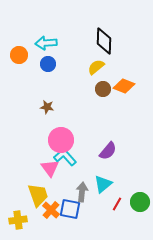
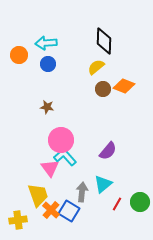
blue square: moved 1 px left, 2 px down; rotated 20 degrees clockwise
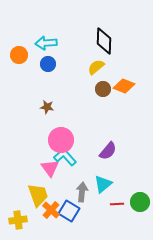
red line: rotated 56 degrees clockwise
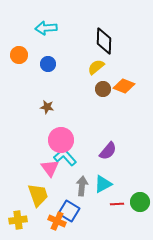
cyan arrow: moved 15 px up
cyan triangle: rotated 12 degrees clockwise
gray arrow: moved 6 px up
orange cross: moved 6 px right, 11 px down; rotated 18 degrees counterclockwise
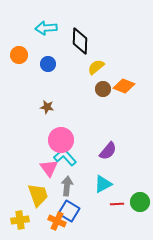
black diamond: moved 24 px left
pink triangle: moved 1 px left
gray arrow: moved 15 px left
yellow cross: moved 2 px right
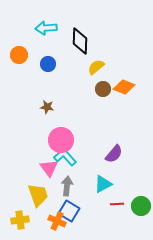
orange diamond: moved 1 px down
purple semicircle: moved 6 px right, 3 px down
green circle: moved 1 px right, 4 px down
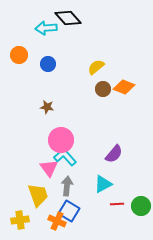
black diamond: moved 12 px left, 23 px up; rotated 44 degrees counterclockwise
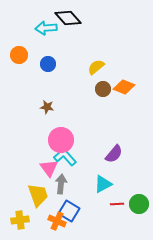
gray arrow: moved 6 px left, 2 px up
green circle: moved 2 px left, 2 px up
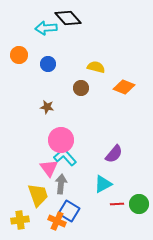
yellow semicircle: rotated 54 degrees clockwise
brown circle: moved 22 px left, 1 px up
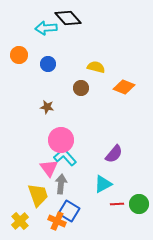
yellow cross: moved 1 px down; rotated 36 degrees counterclockwise
